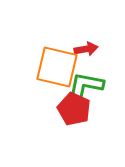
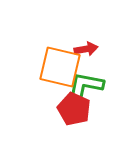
orange square: moved 3 px right
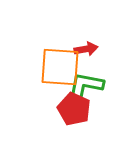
orange square: rotated 9 degrees counterclockwise
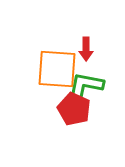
red arrow: rotated 100 degrees clockwise
orange square: moved 3 px left, 2 px down
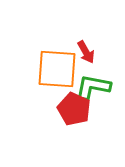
red arrow: moved 3 px down; rotated 30 degrees counterclockwise
green L-shape: moved 7 px right, 2 px down
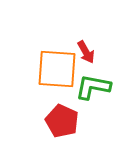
red pentagon: moved 12 px left, 12 px down
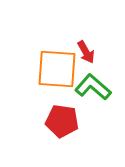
green L-shape: rotated 30 degrees clockwise
red pentagon: rotated 16 degrees counterclockwise
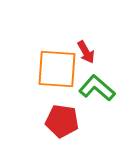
green L-shape: moved 4 px right, 1 px down
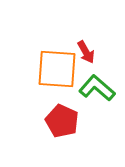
red pentagon: rotated 16 degrees clockwise
